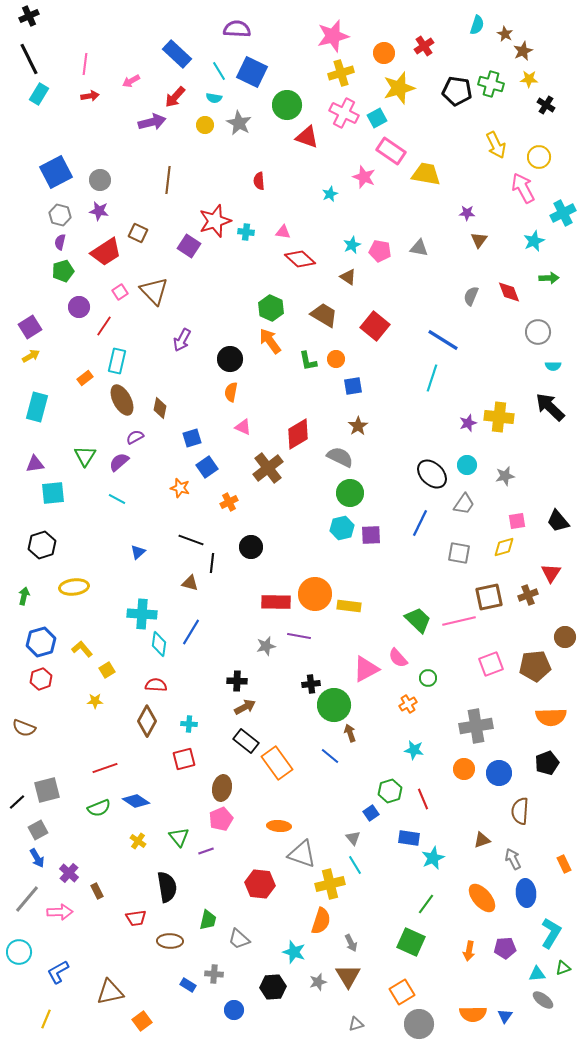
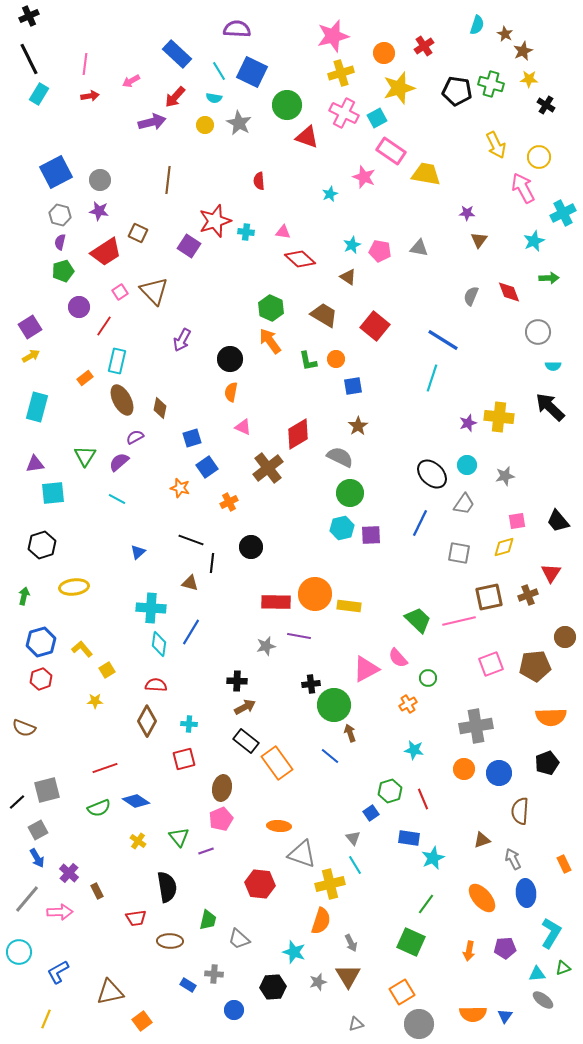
cyan cross at (142, 614): moved 9 px right, 6 px up
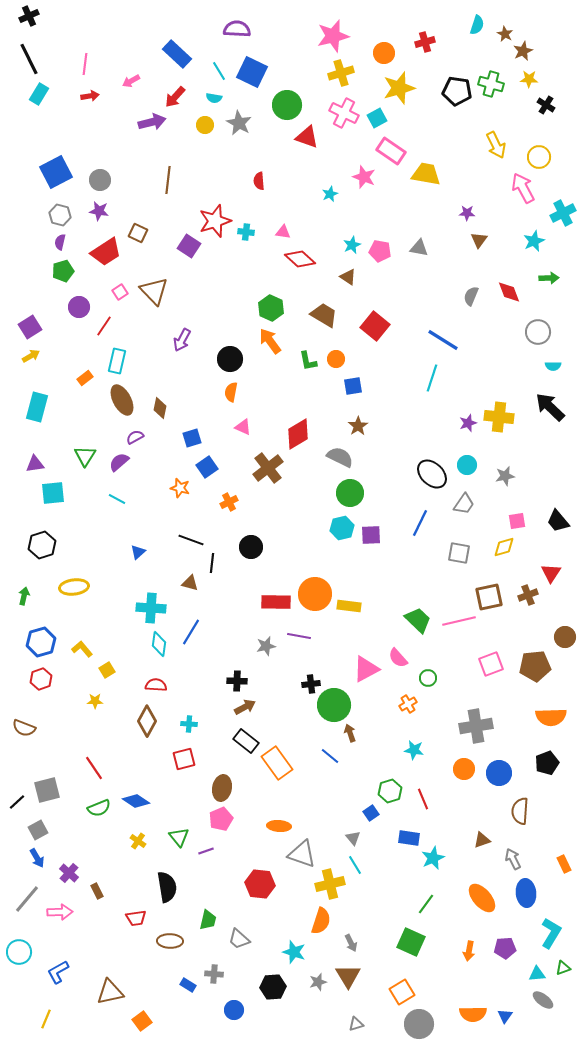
red cross at (424, 46): moved 1 px right, 4 px up; rotated 18 degrees clockwise
red line at (105, 768): moved 11 px left; rotated 75 degrees clockwise
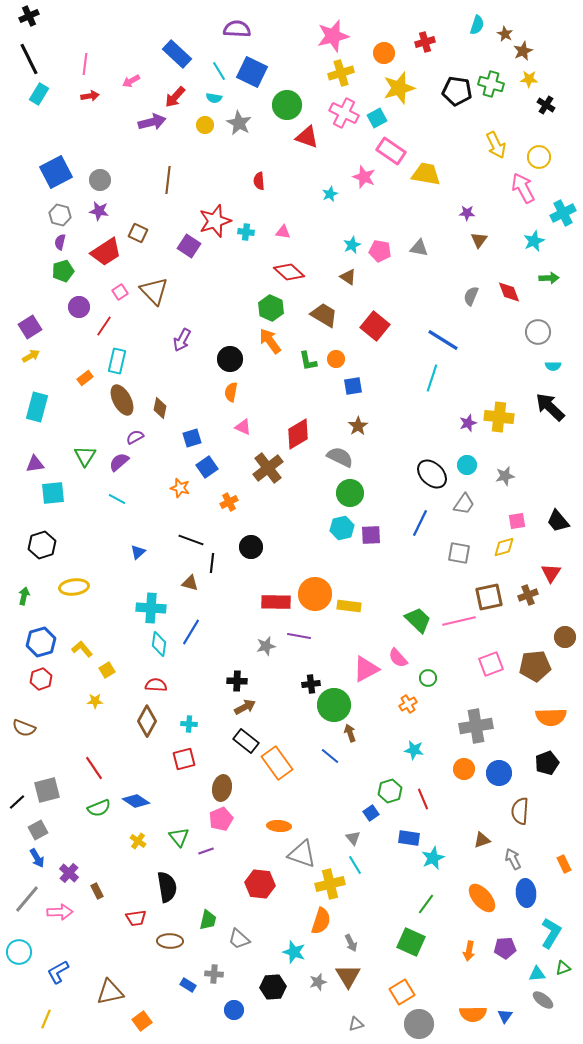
red diamond at (300, 259): moved 11 px left, 13 px down
